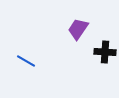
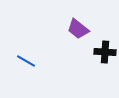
purple trapezoid: rotated 85 degrees counterclockwise
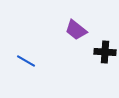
purple trapezoid: moved 2 px left, 1 px down
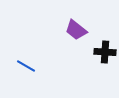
blue line: moved 5 px down
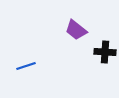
blue line: rotated 48 degrees counterclockwise
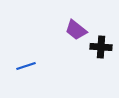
black cross: moved 4 px left, 5 px up
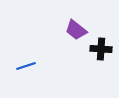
black cross: moved 2 px down
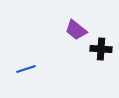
blue line: moved 3 px down
